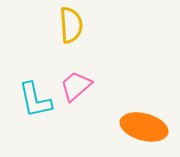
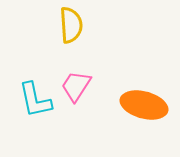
pink trapezoid: rotated 16 degrees counterclockwise
orange ellipse: moved 22 px up
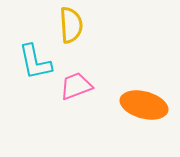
pink trapezoid: rotated 36 degrees clockwise
cyan L-shape: moved 38 px up
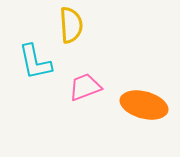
pink trapezoid: moved 9 px right, 1 px down
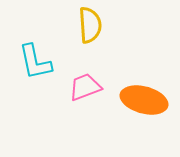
yellow semicircle: moved 19 px right
orange ellipse: moved 5 px up
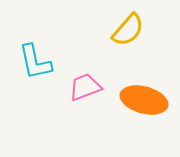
yellow semicircle: moved 38 px right, 5 px down; rotated 45 degrees clockwise
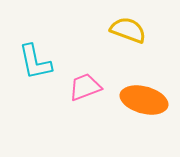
yellow semicircle: rotated 111 degrees counterclockwise
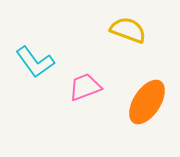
cyan L-shape: rotated 24 degrees counterclockwise
orange ellipse: moved 3 px right, 2 px down; rotated 72 degrees counterclockwise
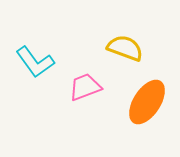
yellow semicircle: moved 3 px left, 18 px down
